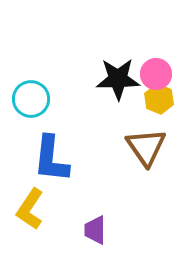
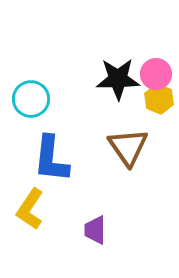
brown triangle: moved 18 px left
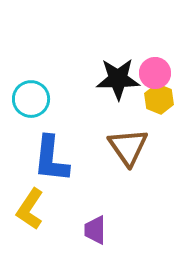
pink circle: moved 1 px left, 1 px up
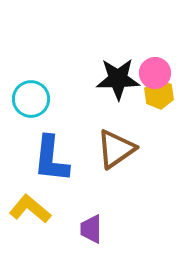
yellow hexagon: moved 5 px up
brown triangle: moved 12 px left, 2 px down; rotated 30 degrees clockwise
yellow L-shape: rotated 96 degrees clockwise
purple trapezoid: moved 4 px left, 1 px up
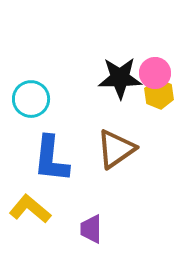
black star: moved 2 px right, 1 px up
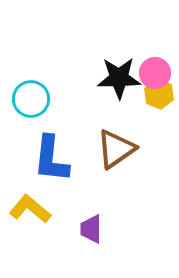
black star: moved 1 px left
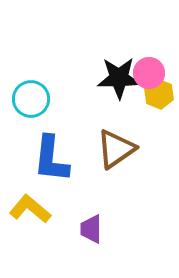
pink circle: moved 6 px left
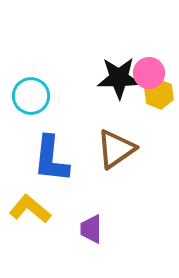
cyan circle: moved 3 px up
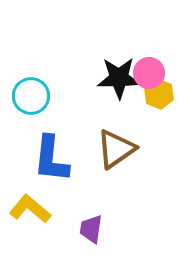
purple trapezoid: rotated 8 degrees clockwise
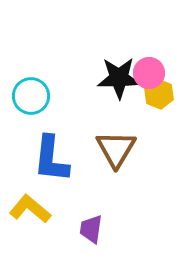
brown triangle: rotated 24 degrees counterclockwise
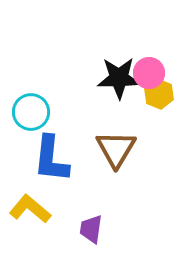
cyan circle: moved 16 px down
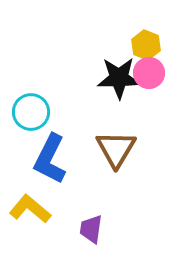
yellow hexagon: moved 13 px left, 49 px up
blue L-shape: moved 1 px left; rotated 21 degrees clockwise
